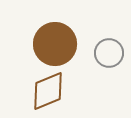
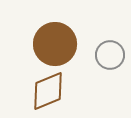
gray circle: moved 1 px right, 2 px down
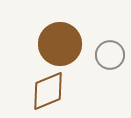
brown circle: moved 5 px right
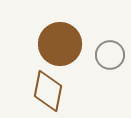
brown diamond: rotated 57 degrees counterclockwise
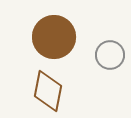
brown circle: moved 6 px left, 7 px up
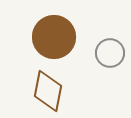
gray circle: moved 2 px up
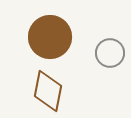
brown circle: moved 4 px left
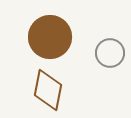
brown diamond: moved 1 px up
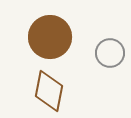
brown diamond: moved 1 px right, 1 px down
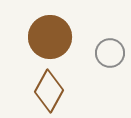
brown diamond: rotated 18 degrees clockwise
